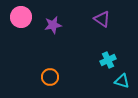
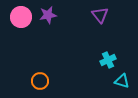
purple triangle: moved 2 px left, 4 px up; rotated 18 degrees clockwise
purple star: moved 5 px left, 10 px up
orange circle: moved 10 px left, 4 px down
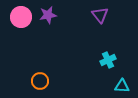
cyan triangle: moved 5 px down; rotated 14 degrees counterclockwise
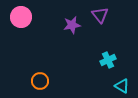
purple star: moved 24 px right, 10 px down
cyan triangle: rotated 28 degrees clockwise
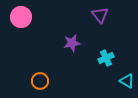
purple star: moved 18 px down
cyan cross: moved 2 px left, 2 px up
cyan triangle: moved 5 px right, 5 px up
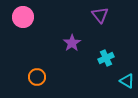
pink circle: moved 2 px right
purple star: rotated 24 degrees counterclockwise
orange circle: moved 3 px left, 4 px up
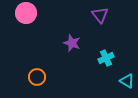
pink circle: moved 3 px right, 4 px up
purple star: rotated 18 degrees counterclockwise
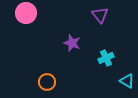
orange circle: moved 10 px right, 5 px down
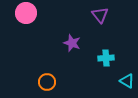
cyan cross: rotated 21 degrees clockwise
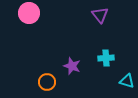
pink circle: moved 3 px right
purple star: moved 23 px down
cyan triangle: rotated 14 degrees counterclockwise
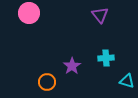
purple star: rotated 18 degrees clockwise
